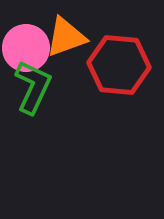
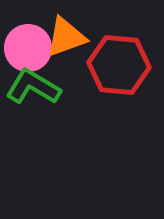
pink circle: moved 2 px right
green L-shape: rotated 84 degrees counterclockwise
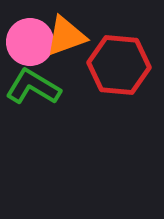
orange triangle: moved 1 px up
pink circle: moved 2 px right, 6 px up
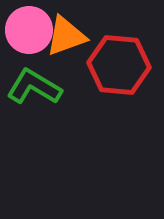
pink circle: moved 1 px left, 12 px up
green L-shape: moved 1 px right
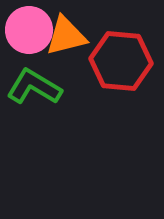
orange triangle: rotated 6 degrees clockwise
red hexagon: moved 2 px right, 4 px up
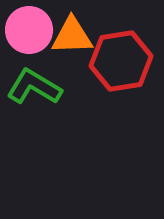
orange triangle: moved 6 px right; rotated 12 degrees clockwise
red hexagon: rotated 14 degrees counterclockwise
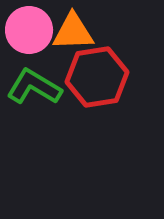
orange triangle: moved 1 px right, 4 px up
red hexagon: moved 24 px left, 16 px down
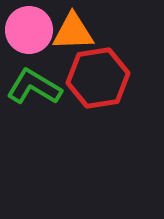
red hexagon: moved 1 px right, 1 px down
